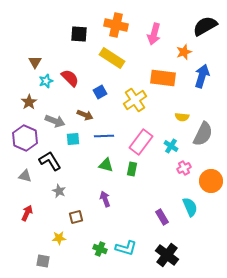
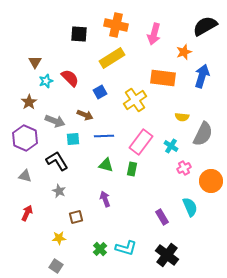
yellow rectangle: rotated 65 degrees counterclockwise
black L-shape: moved 7 px right
green cross: rotated 24 degrees clockwise
gray square: moved 13 px right, 5 px down; rotated 24 degrees clockwise
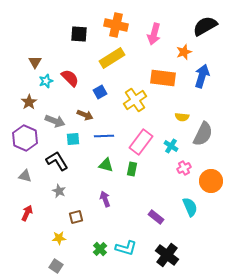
purple rectangle: moved 6 px left; rotated 21 degrees counterclockwise
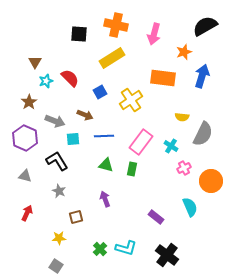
yellow cross: moved 4 px left
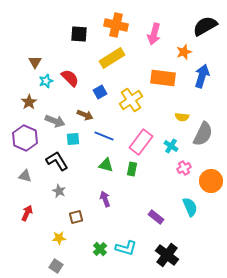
blue line: rotated 24 degrees clockwise
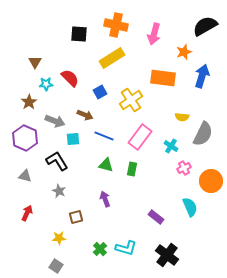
cyan star: moved 3 px down; rotated 16 degrees clockwise
pink rectangle: moved 1 px left, 5 px up
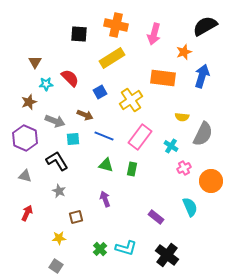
brown star: rotated 14 degrees clockwise
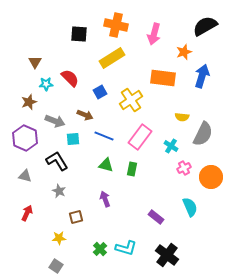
orange circle: moved 4 px up
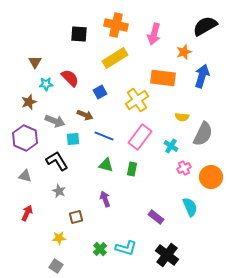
yellow rectangle: moved 3 px right
yellow cross: moved 6 px right
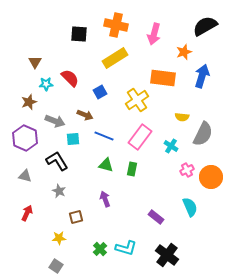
pink cross: moved 3 px right, 2 px down
